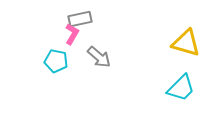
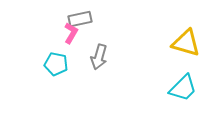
pink L-shape: moved 1 px left, 1 px up
gray arrow: rotated 65 degrees clockwise
cyan pentagon: moved 3 px down
cyan trapezoid: moved 2 px right
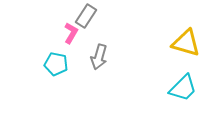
gray rectangle: moved 6 px right, 3 px up; rotated 45 degrees counterclockwise
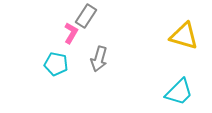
yellow triangle: moved 2 px left, 7 px up
gray arrow: moved 2 px down
cyan trapezoid: moved 4 px left, 4 px down
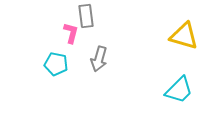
gray rectangle: rotated 40 degrees counterclockwise
pink L-shape: rotated 15 degrees counterclockwise
cyan trapezoid: moved 2 px up
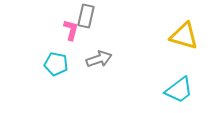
gray rectangle: rotated 20 degrees clockwise
pink L-shape: moved 3 px up
gray arrow: rotated 125 degrees counterclockwise
cyan trapezoid: rotated 8 degrees clockwise
